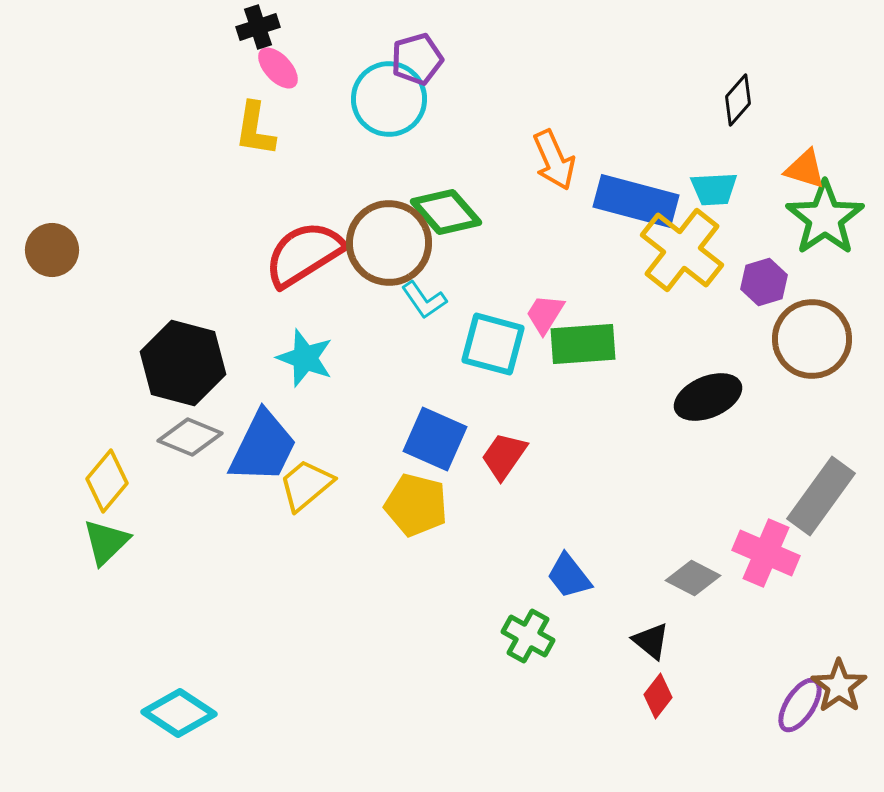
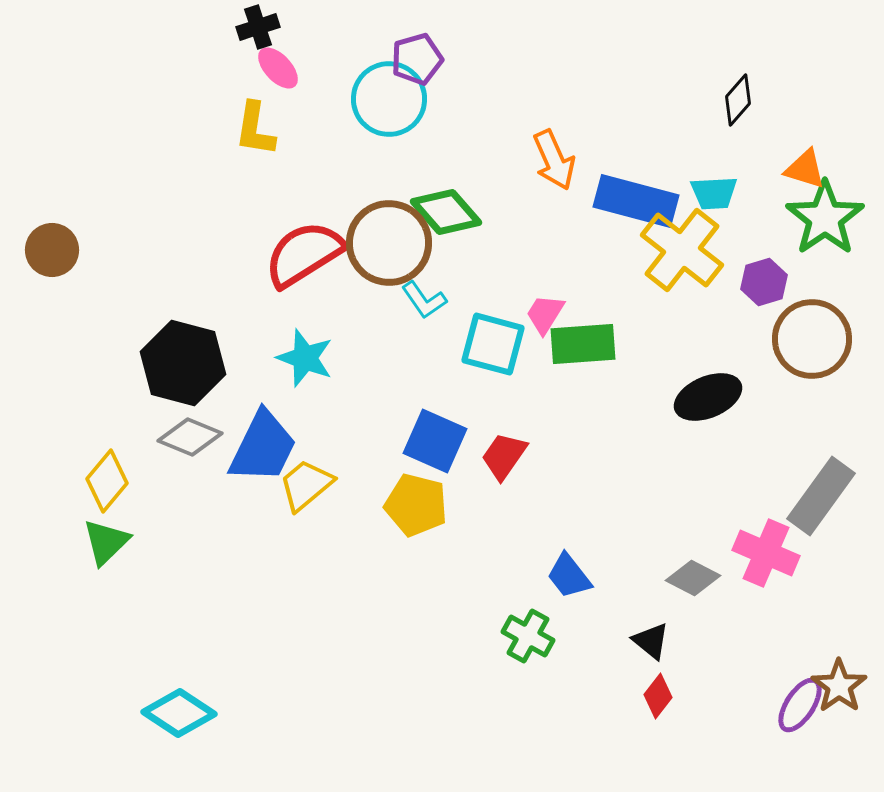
cyan trapezoid at (714, 189): moved 4 px down
blue square at (435, 439): moved 2 px down
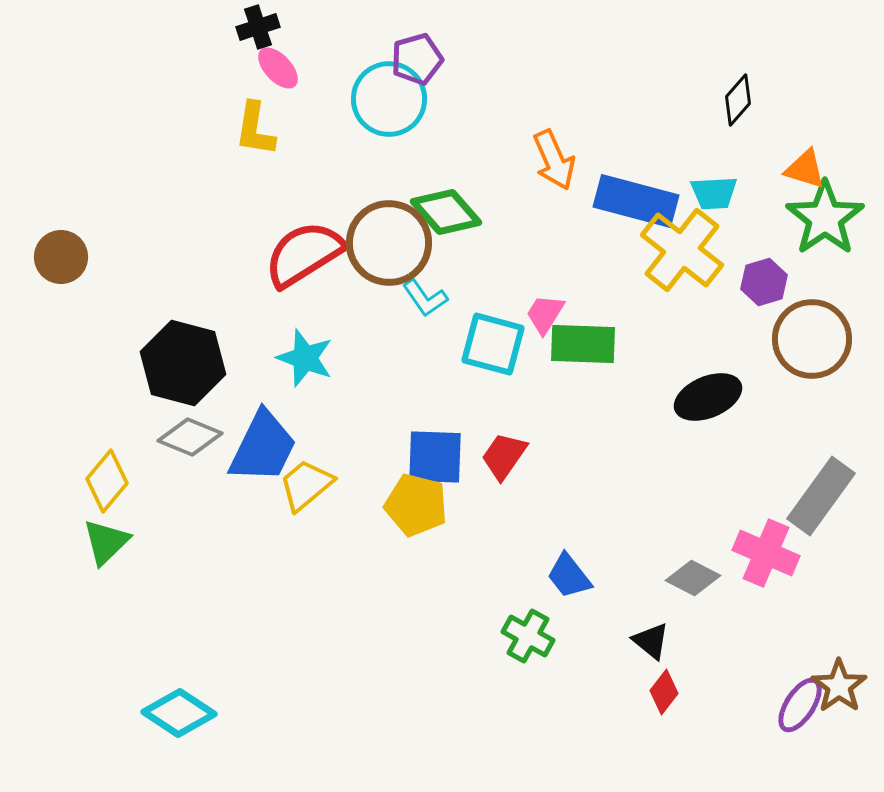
brown circle at (52, 250): moved 9 px right, 7 px down
cyan L-shape at (424, 300): moved 1 px right, 2 px up
green rectangle at (583, 344): rotated 6 degrees clockwise
blue square at (435, 441): moved 16 px down; rotated 22 degrees counterclockwise
red diamond at (658, 696): moved 6 px right, 4 px up
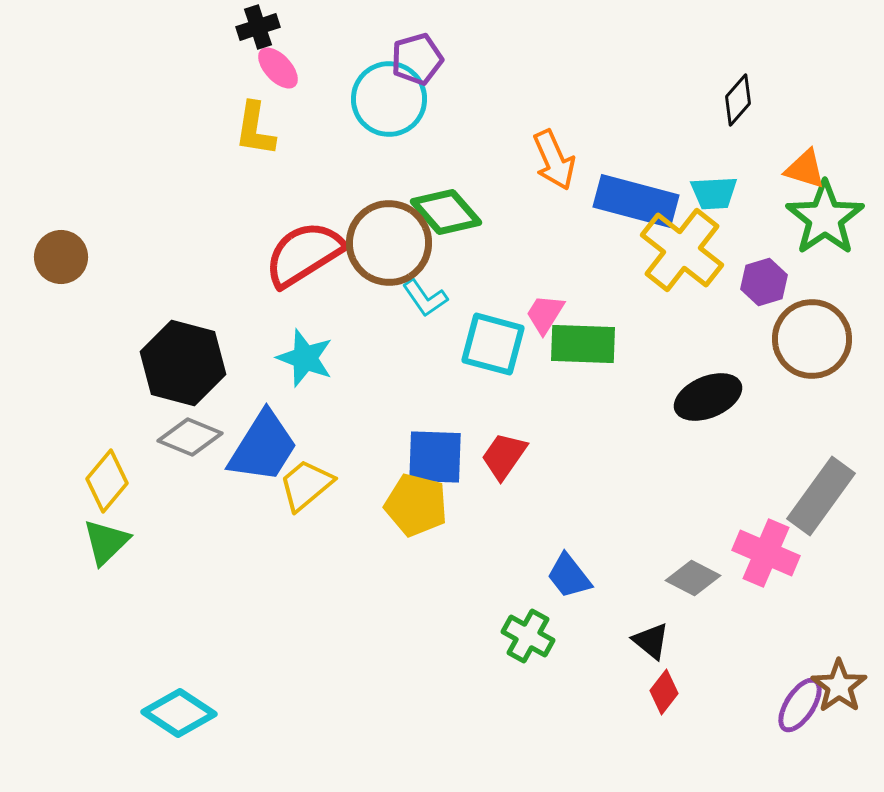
blue trapezoid at (263, 447): rotated 6 degrees clockwise
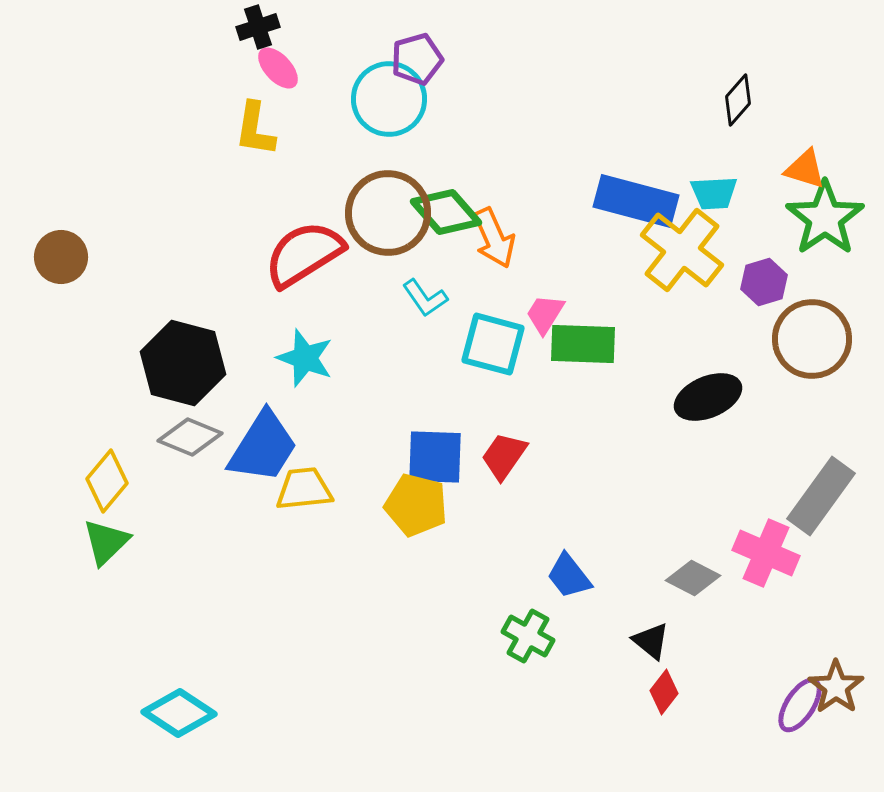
orange arrow at (554, 160): moved 60 px left, 78 px down
brown circle at (389, 243): moved 1 px left, 30 px up
yellow trapezoid at (306, 485): moved 2 px left, 4 px down; rotated 34 degrees clockwise
brown star at (839, 686): moved 3 px left, 1 px down
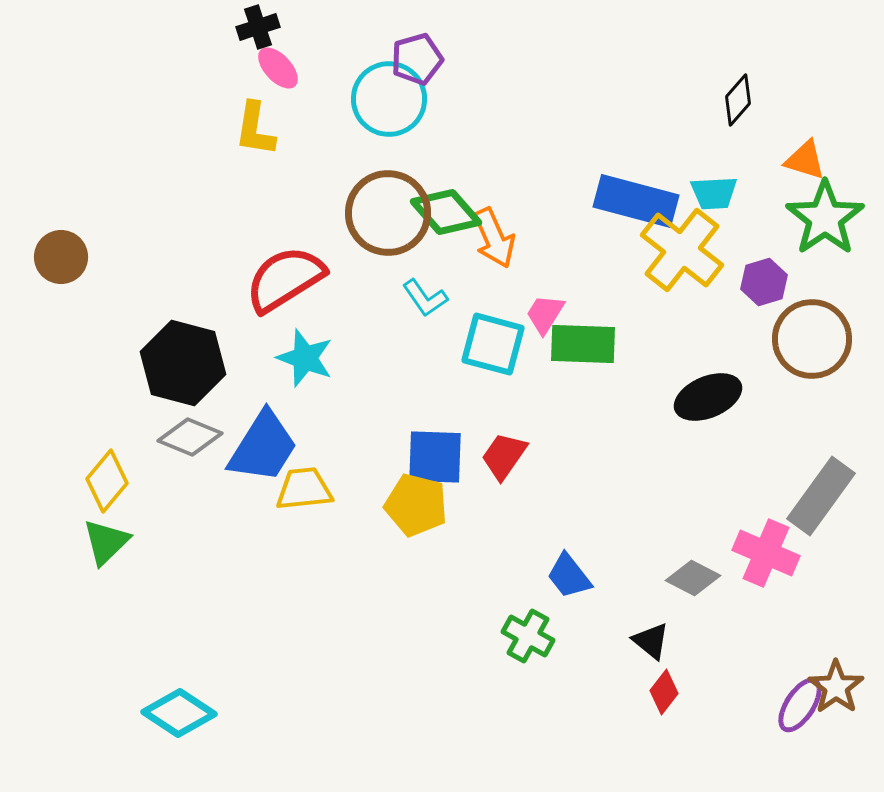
orange triangle at (805, 169): moved 9 px up
red semicircle at (304, 254): moved 19 px left, 25 px down
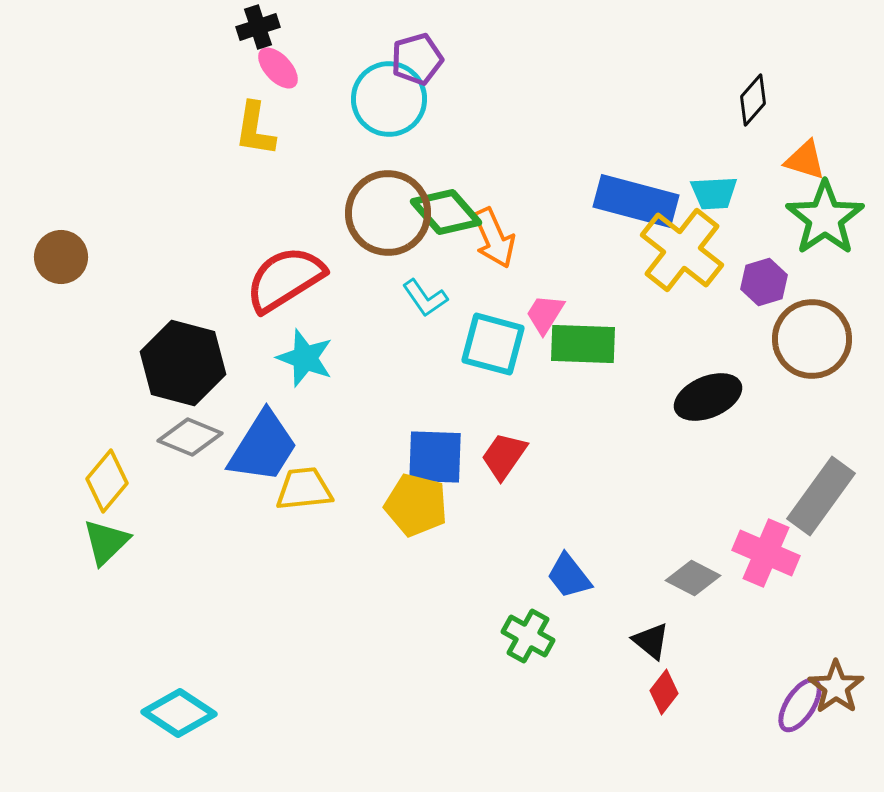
black diamond at (738, 100): moved 15 px right
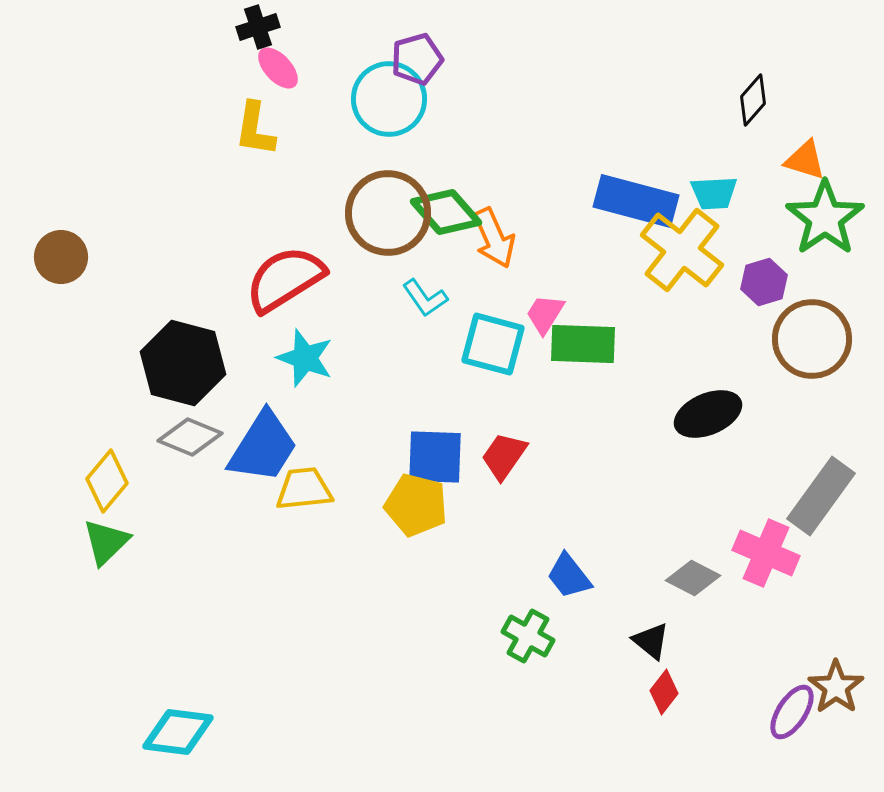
black ellipse at (708, 397): moved 17 px down
purple ellipse at (800, 705): moved 8 px left, 7 px down
cyan diamond at (179, 713): moved 1 px left, 19 px down; rotated 26 degrees counterclockwise
